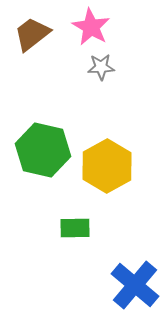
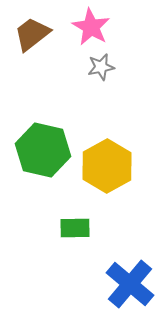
gray star: rotated 8 degrees counterclockwise
blue cross: moved 5 px left, 1 px up
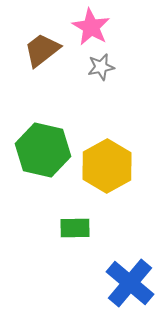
brown trapezoid: moved 10 px right, 16 px down
blue cross: moved 1 px up
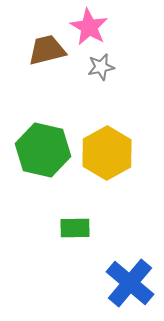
pink star: moved 2 px left
brown trapezoid: moved 5 px right; rotated 24 degrees clockwise
yellow hexagon: moved 13 px up
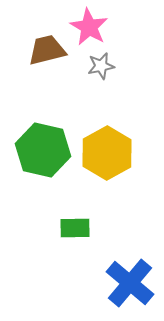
gray star: moved 1 px up
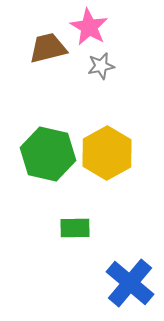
brown trapezoid: moved 1 px right, 2 px up
green hexagon: moved 5 px right, 4 px down
